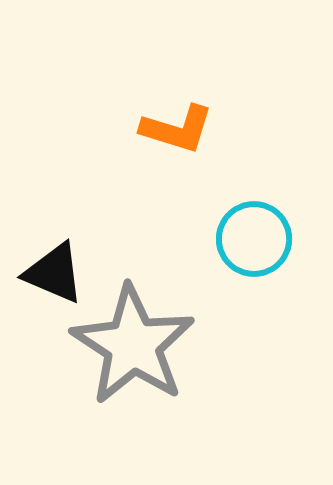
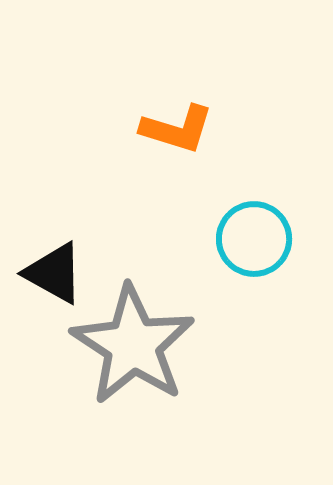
black triangle: rotated 6 degrees clockwise
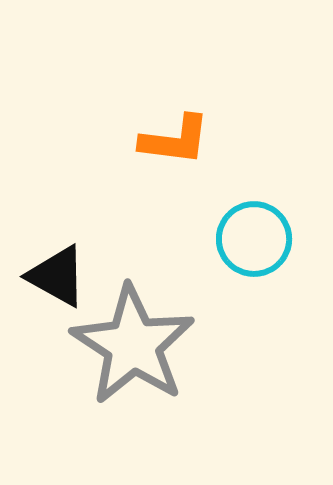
orange L-shape: moved 2 px left, 11 px down; rotated 10 degrees counterclockwise
black triangle: moved 3 px right, 3 px down
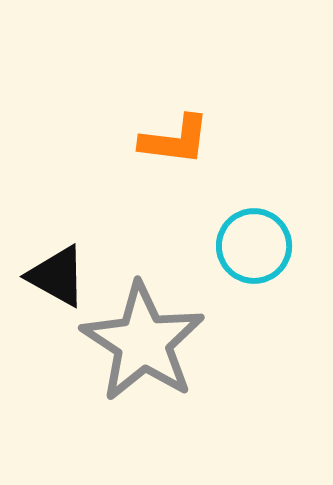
cyan circle: moved 7 px down
gray star: moved 10 px right, 3 px up
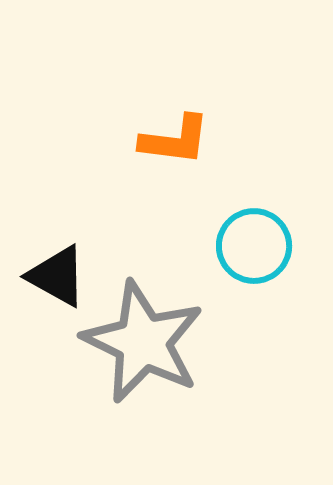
gray star: rotated 7 degrees counterclockwise
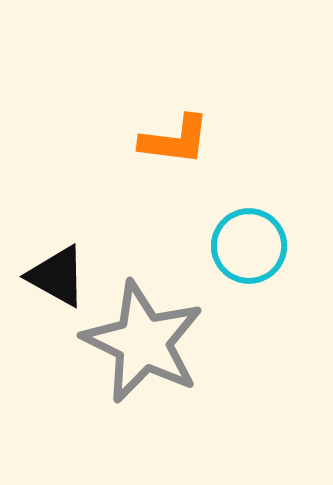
cyan circle: moved 5 px left
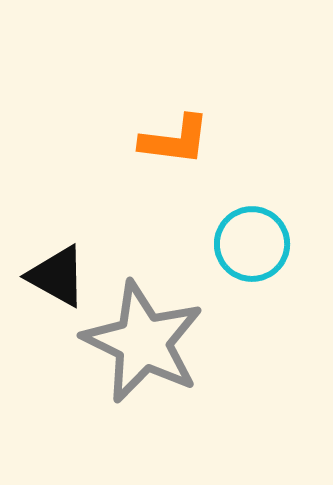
cyan circle: moved 3 px right, 2 px up
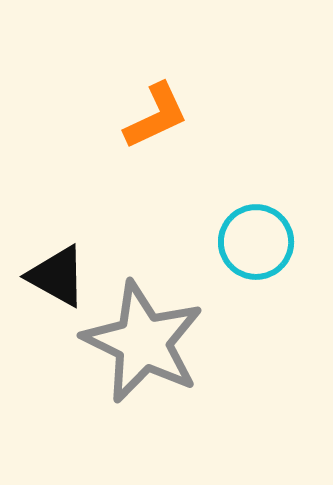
orange L-shape: moved 19 px left, 24 px up; rotated 32 degrees counterclockwise
cyan circle: moved 4 px right, 2 px up
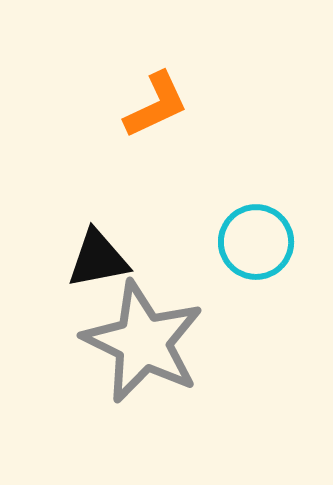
orange L-shape: moved 11 px up
black triangle: moved 41 px right, 17 px up; rotated 40 degrees counterclockwise
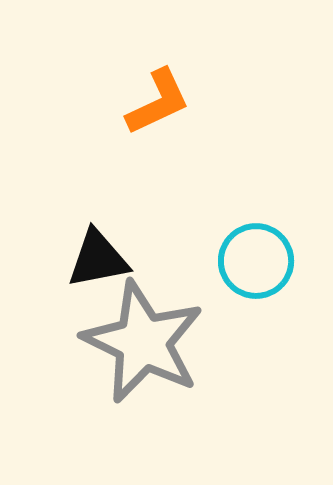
orange L-shape: moved 2 px right, 3 px up
cyan circle: moved 19 px down
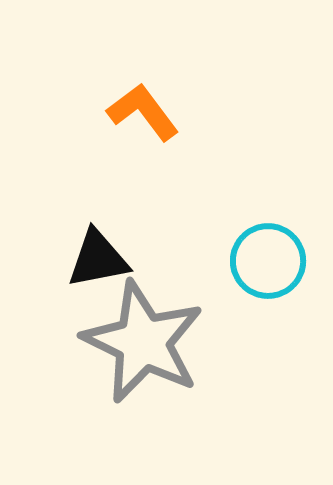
orange L-shape: moved 15 px left, 10 px down; rotated 102 degrees counterclockwise
cyan circle: moved 12 px right
